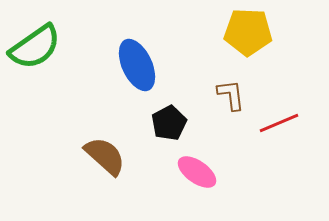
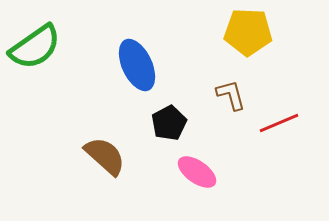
brown L-shape: rotated 8 degrees counterclockwise
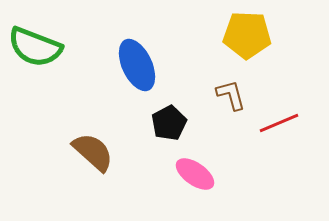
yellow pentagon: moved 1 px left, 3 px down
green semicircle: rotated 56 degrees clockwise
brown semicircle: moved 12 px left, 4 px up
pink ellipse: moved 2 px left, 2 px down
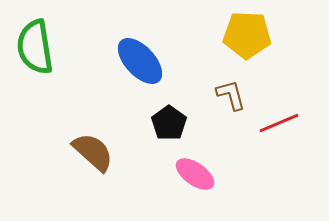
green semicircle: rotated 60 degrees clockwise
blue ellipse: moved 3 px right, 4 px up; rotated 18 degrees counterclockwise
black pentagon: rotated 8 degrees counterclockwise
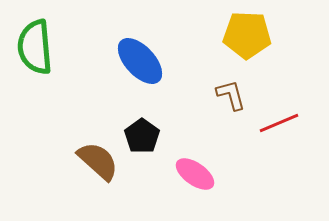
green semicircle: rotated 4 degrees clockwise
black pentagon: moved 27 px left, 13 px down
brown semicircle: moved 5 px right, 9 px down
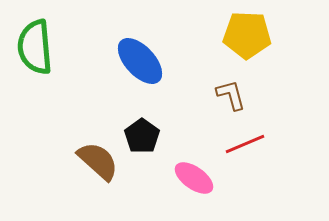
red line: moved 34 px left, 21 px down
pink ellipse: moved 1 px left, 4 px down
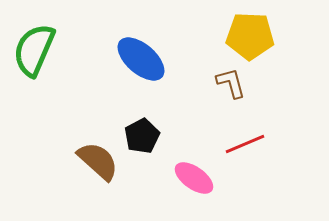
yellow pentagon: moved 3 px right, 1 px down
green semicircle: moved 1 px left, 3 px down; rotated 28 degrees clockwise
blue ellipse: moved 1 px right, 2 px up; rotated 6 degrees counterclockwise
brown L-shape: moved 12 px up
black pentagon: rotated 8 degrees clockwise
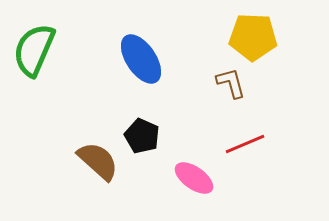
yellow pentagon: moved 3 px right, 1 px down
blue ellipse: rotated 15 degrees clockwise
black pentagon: rotated 20 degrees counterclockwise
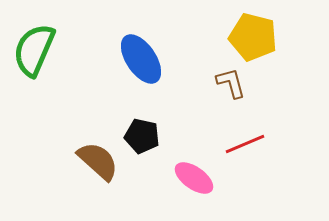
yellow pentagon: rotated 12 degrees clockwise
black pentagon: rotated 12 degrees counterclockwise
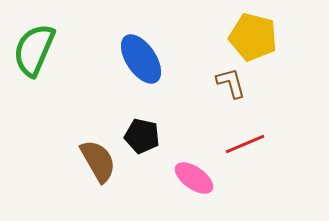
brown semicircle: rotated 18 degrees clockwise
